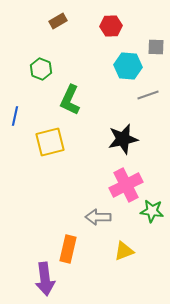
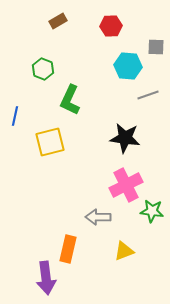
green hexagon: moved 2 px right
black star: moved 2 px right, 1 px up; rotated 20 degrees clockwise
purple arrow: moved 1 px right, 1 px up
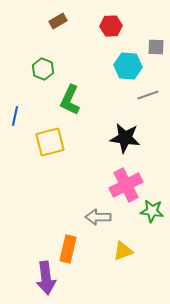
yellow triangle: moved 1 px left
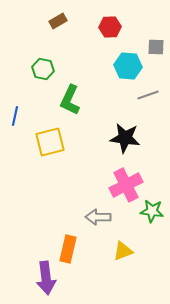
red hexagon: moved 1 px left, 1 px down
green hexagon: rotated 10 degrees counterclockwise
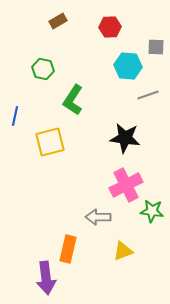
green L-shape: moved 3 px right; rotated 8 degrees clockwise
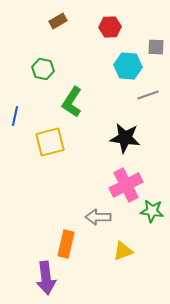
green L-shape: moved 1 px left, 2 px down
orange rectangle: moved 2 px left, 5 px up
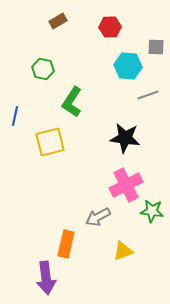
gray arrow: rotated 30 degrees counterclockwise
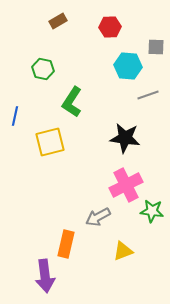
purple arrow: moved 1 px left, 2 px up
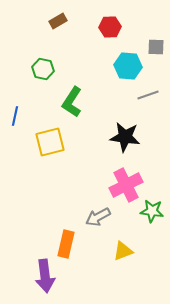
black star: moved 1 px up
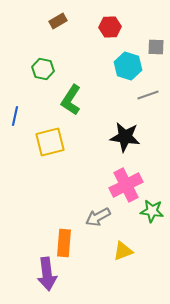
cyan hexagon: rotated 12 degrees clockwise
green L-shape: moved 1 px left, 2 px up
orange rectangle: moved 2 px left, 1 px up; rotated 8 degrees counterclockwise
purple arrow: moved 2 px right, 2 px up
